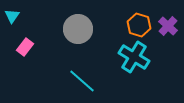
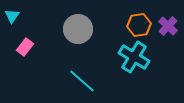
orange hexagon: rotated 25 degrees counterclockwise
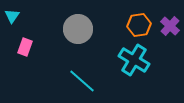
purple cross: moved 2 px right
pink rectangle: rotated 18 degrees counterclockwise
cyan cross: moved 3 px down
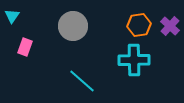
gray circle: moved 5 px left, 3 px up
cyan cross: rotated 32 degrees counterclockwise
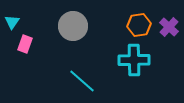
cyan triangle: moved 6 px down
purple cross: moved 1 px left, 1 px down
pink rectangle: moved 3 px up
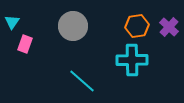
orange hexagon: moved 2 px left, 1 px down
cyan cross: moved 2 px left
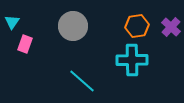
purple cross: moved 2 px right
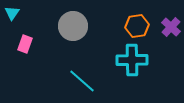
cyan triangle: moved 9 px up
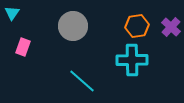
pink rectangle: moved 2 px left, 3 px down
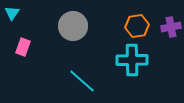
purple cross: rotated 36 degrees clockwise
